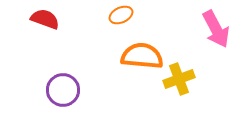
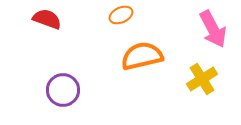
red semicircle: moved 2 px right
pink arrow: moved 3 px left
orange semicircle: rotated 18 degrees counterclockwise
yellow cross: moved 23 px right; rotated 12 degrees counterclockwise
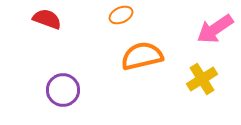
pink arrow: moved 2 px right; rotated 84 degrees clockwise
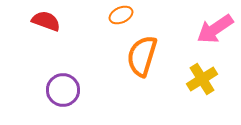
red semicircle: moved 1 px left, 2 px down
orange semicircle: rotated 60 degrees counterclockwise
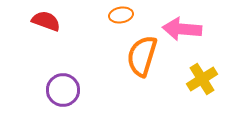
orange ellipse: rotated 15 degrees clockwise
pink arrow: moved 33 px left; rotated 39 degrees clockwise
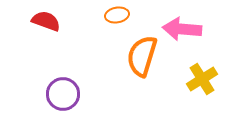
orange ellipse: moved 4 px left
purple circle: moved 4 px down
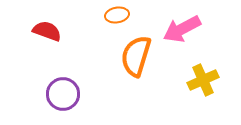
red semicircle: moved 1 px right, 10 px down
pink arrow: rotated 33 degrees counterclockwise
orange semicircle: moved 6 px left
yellow cross: moved 1 px right, 1 px down; rotated 8 degrees clockwise
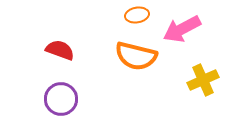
orange ellipse: moved 20 px right
red semicircle: moved 13 px right, 19 px down
orange semicircle: rotated 93 degrees counterclockwise
purple circle: moved 2 px left, 5 px down
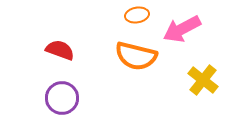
yellow cross: rotated 28 degrees counterclockwise
purple circle: moved 1 px right, 1 px up
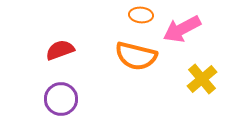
orange ellipse: moved 4 px right; rotated 15 degrees clockwise
red semicircle: rotated 40 degrees counterclockwise
yellow cross: moved 1 px left, 1 px up; rotated 12 degrees clockwise
purple circle: moved 1 px left, 1 px down
